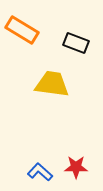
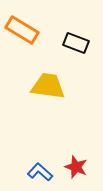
yellow trapezoid: moved 4 px left, 2 px down
red star: rotated 20 degrees clockwise
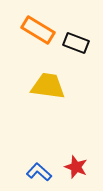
orange rectangle: moved 16 px right
blue L-shape: moved 1 px left
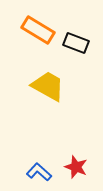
yellow trapezoid: rotated 21 degrees clockwise
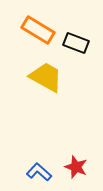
yellow trapezoid: moved 2 px left, 9 px up
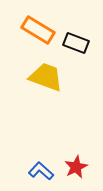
yellow trapezoid: rotated 9 degrees counterclockwise
red star: rotated 25 degrees clockwise
blue L-shape: moved 2 px right, 1 px up
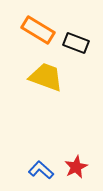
blue L-shape: moved 1 px up
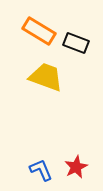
orange rectangle: moved 1 px right, 1 px down
blue L-shape: rotated 25 degrees clockwise
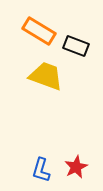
black rectangle: moved 3 px down
yellow trapezoid: moved 1 px up
blue L-shape: rotated 140 degrees counterclockwise
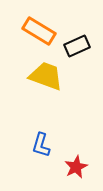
black rectangle: moved 1 px right; rotated 45 degrees counterclockwise
blue L-shape: moved 25 px up
